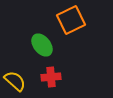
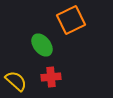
yellow semicircle: moved 1 px right
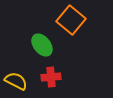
orange square: rotated 24 degrees counterclockwise
yellow semicircle: rotated 15 degrees counterclockwise
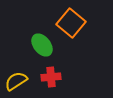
orange square: moved 3 px down
yellow semicircle: rotated 60 degrees counterclockwise
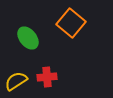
green ellipse: moved 14 px left, 7 px up
red cross: moved 4 px left
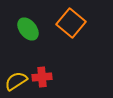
green ellipse: moved 9 px up
red cross: moved 5 px left
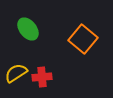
orange square: moved 12 px right, 16 px down
yellow semicircle: moved 8 px up
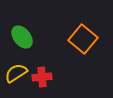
green ellipse: moved 6 px left, 8 px down
